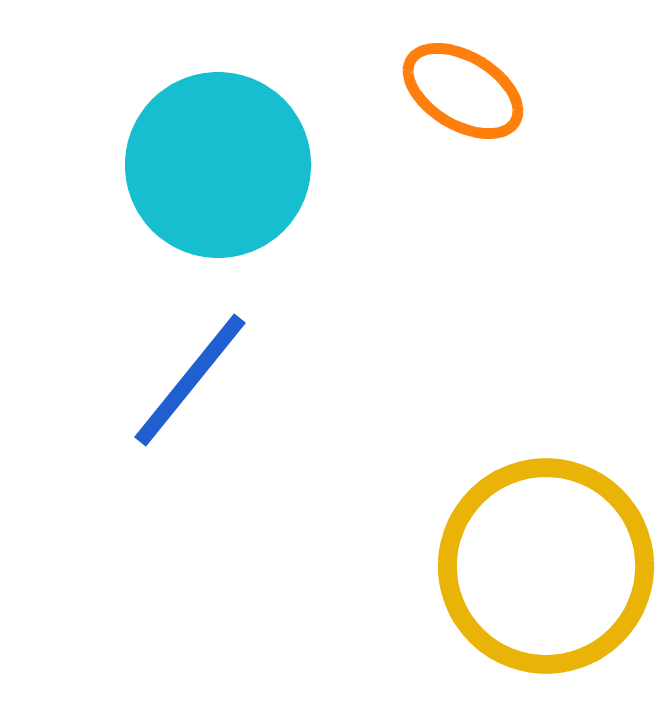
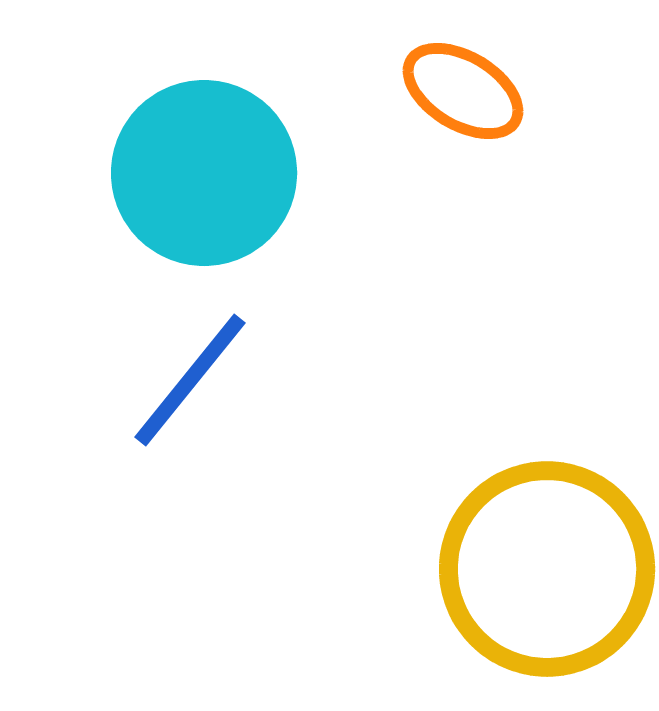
cyan circle: moved 14 px left, 8 px down
yellow circle: moved 1 px right, 3 px down
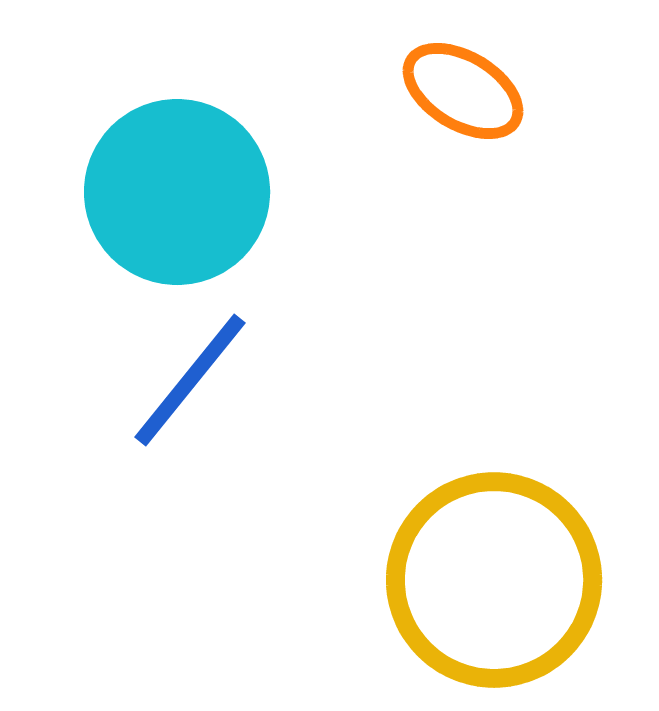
cyan circle: moved 27 px left, 19 px down
yellow circle: moved 53 px left, 11 px down
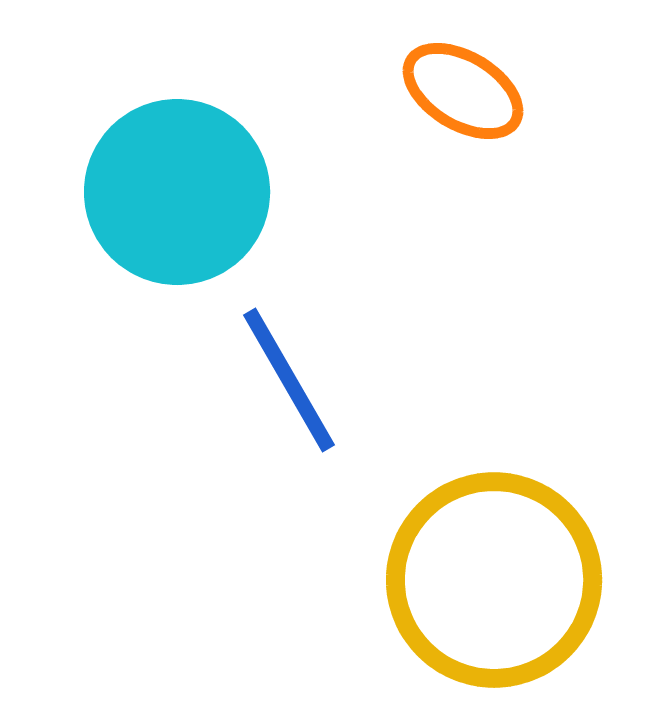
blue line: moved 99 px right; rotated 69 degrees counterclockwise
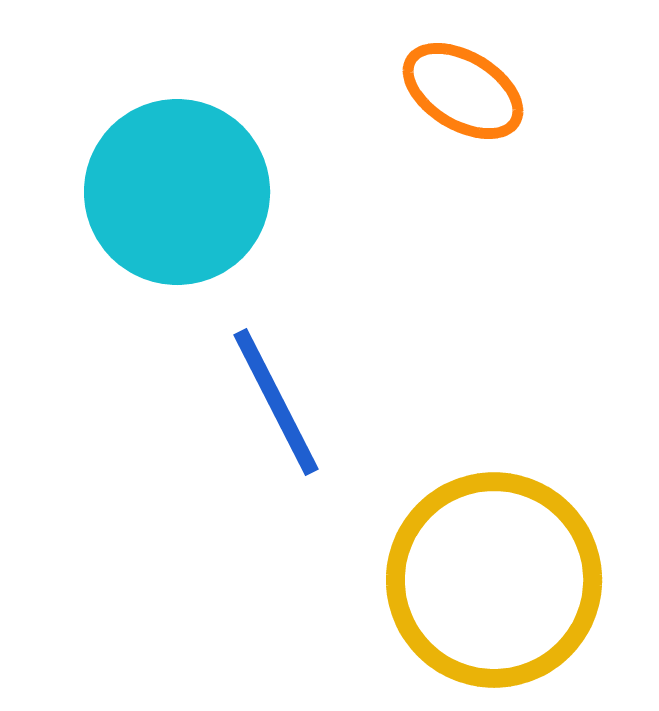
blue line: moved 13 px left, 22 px down; rotated 3 degrees clockwise
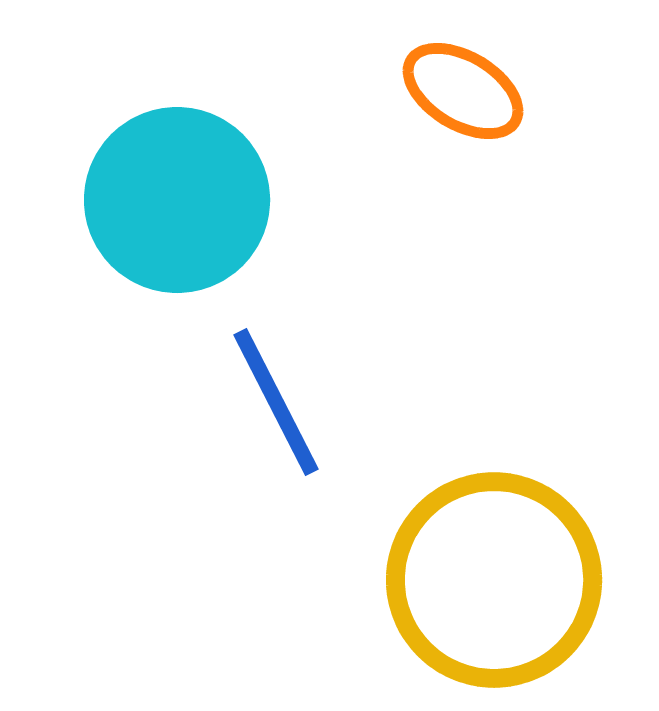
cyan circle: moved 8 px down
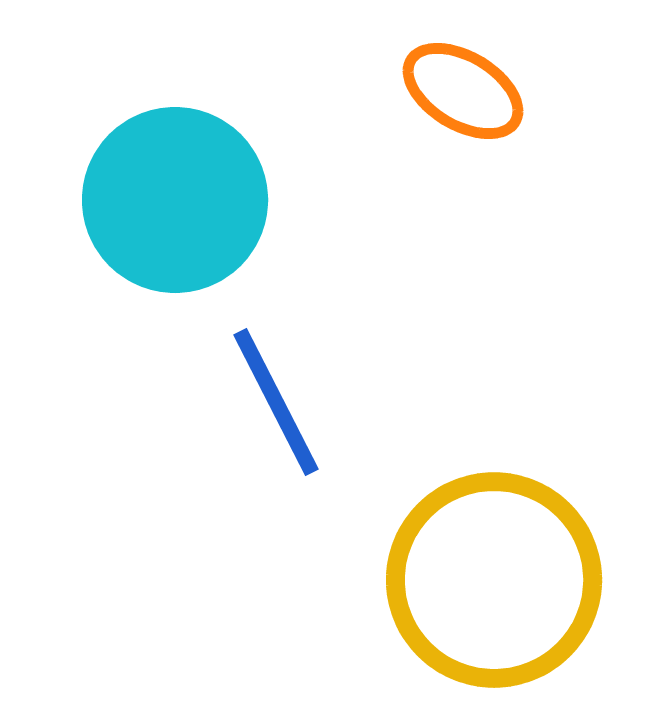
cyan circle: moved 2 px left
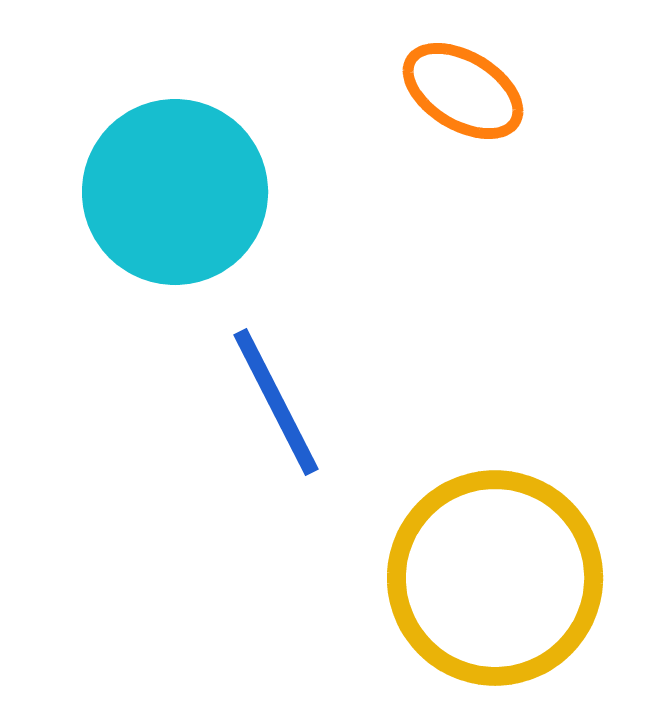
cyan circle: moved 8 px up
yellow circle: moved 1 px right, 2 px up
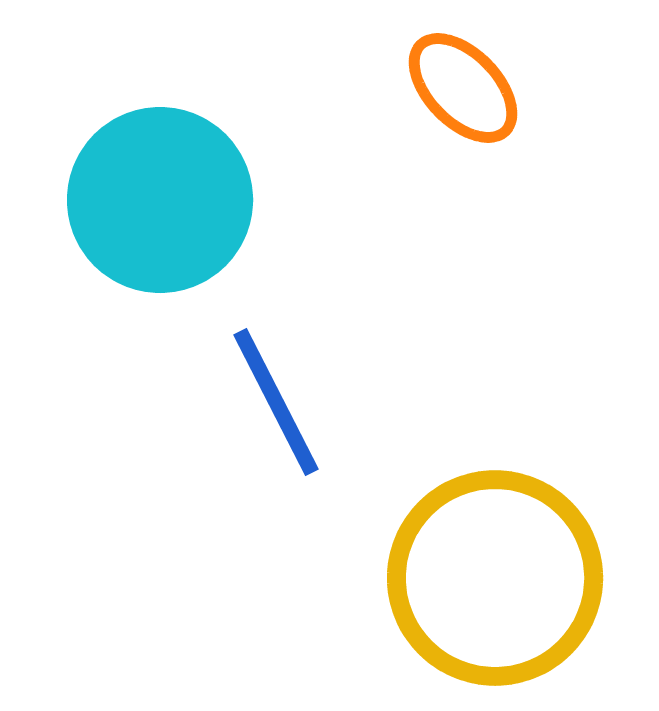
orange ellipse: moved 3 px up; rotated 15 degrees clockwise
cyan circle: moved 15 px left, 8 px down
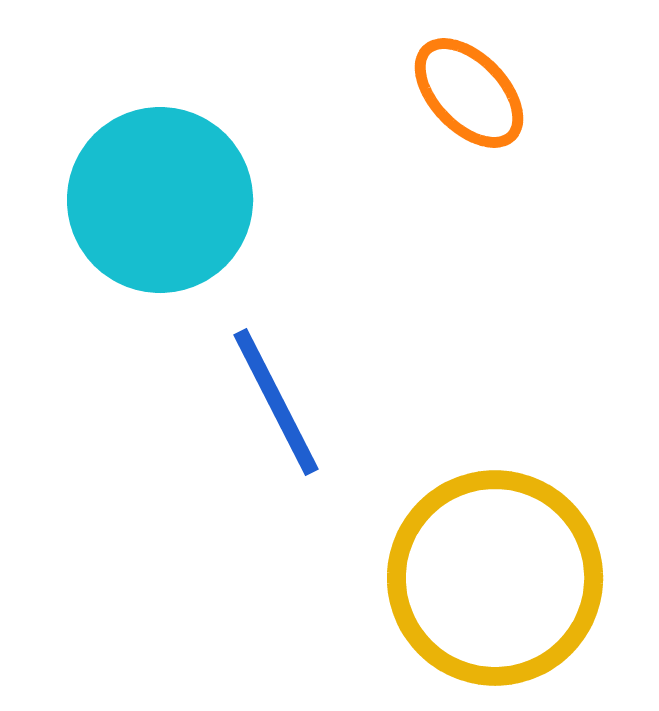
orange ellipse: moved 6 px right, 5 px down
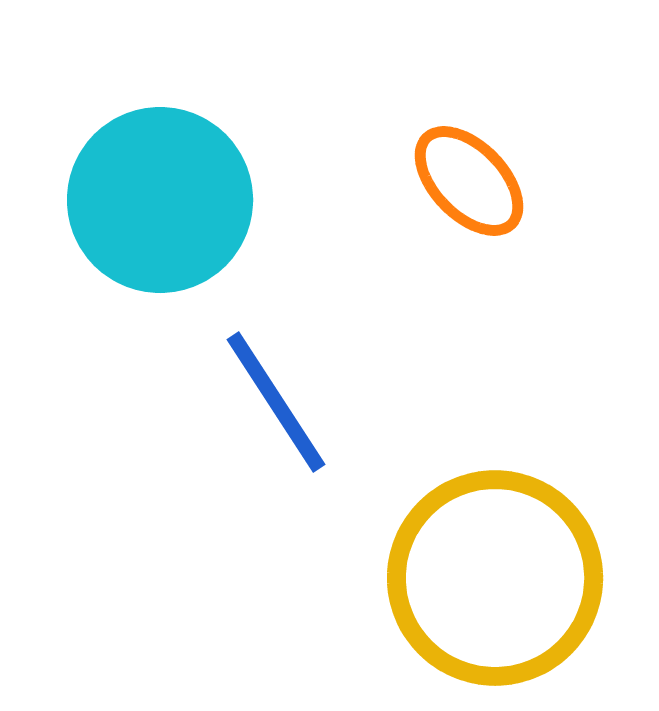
orange ellipse: moved 88 px down
blue line: rotated 6 degrees counterclockwise
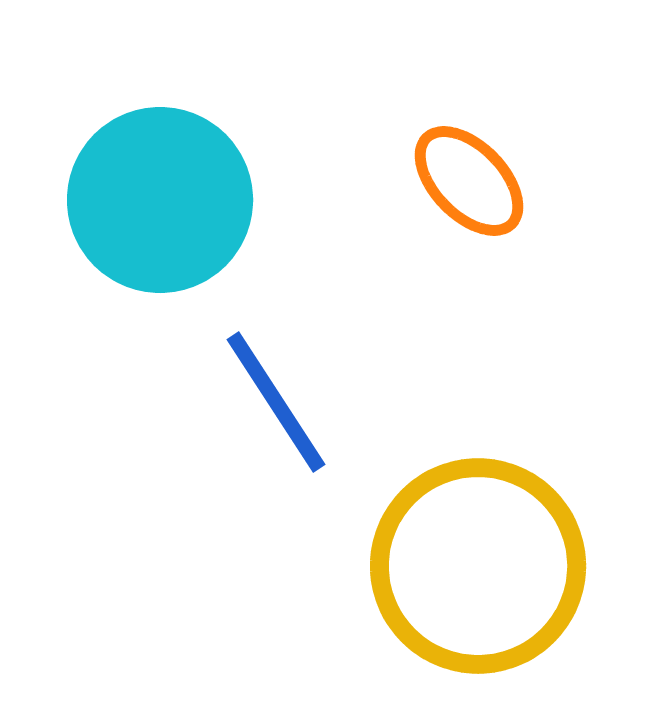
yellow circle: moved 17 px left, 12 px up
